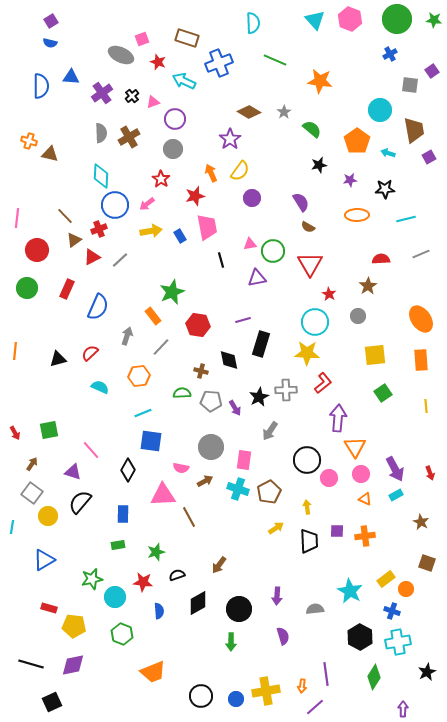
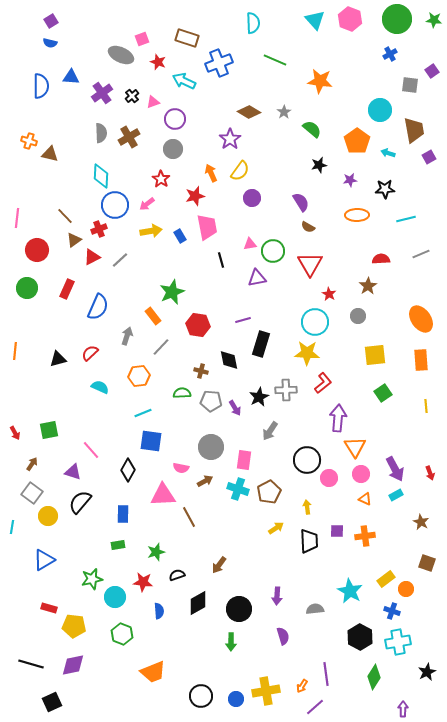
orange arrow at (302, 686): rotated 24 degrees clockwise
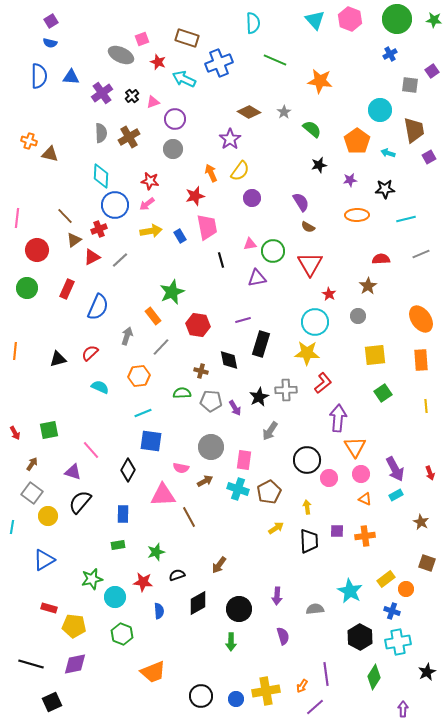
cyan arrow at (184, 81): moved 2 px up
blue semicircle at (41, 86): moved 2 px left, 10 px up
red star at (161, 179): moved 11 px left, 2 px down; rotated 24 degrees counterclockwise
purple diamond at (73, 665): moved 2 px right, 1 px up
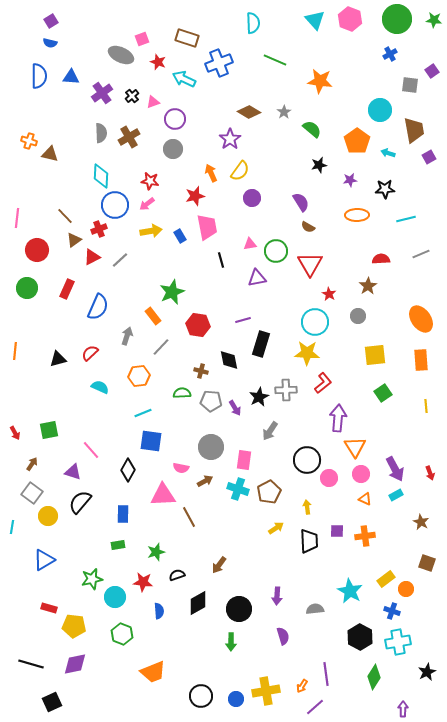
green circle at (273, 251): moved 3 px right
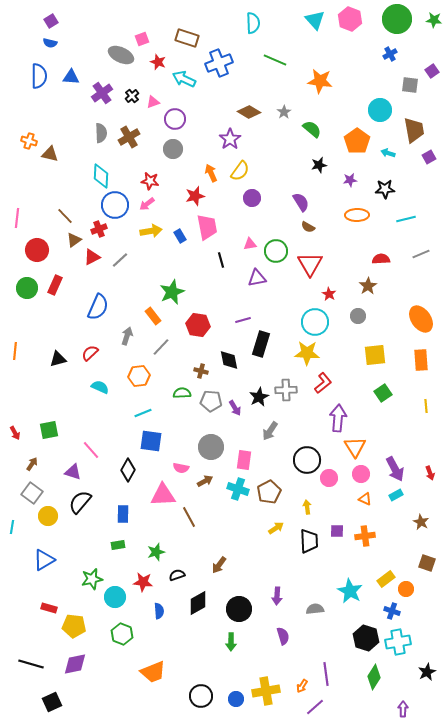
red rectangle at (67, 289): moved 12 px left, 4 px up
black hexagon at (360, 637): moved 6 px right, 1 px down; rotated 10 degrees counterclockwise
